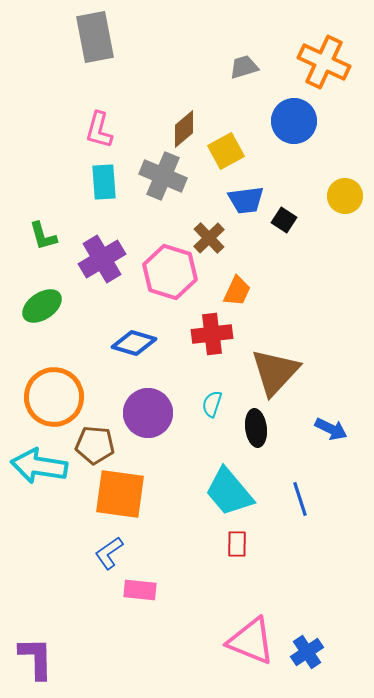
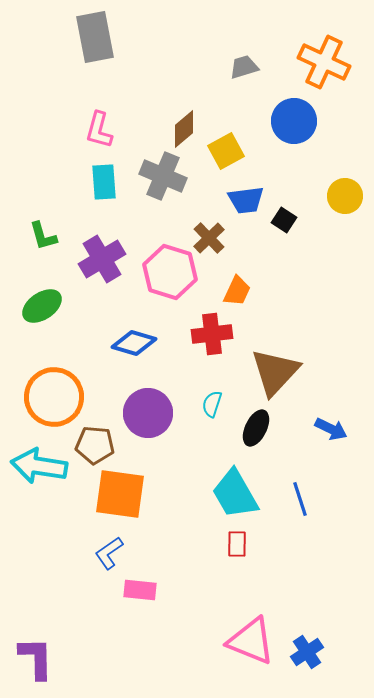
black ellipse: rotated 33 degrees clockwise
cyan trapezoid: moved 6 px right, 2 px down; rotated 10 degrees clockwise
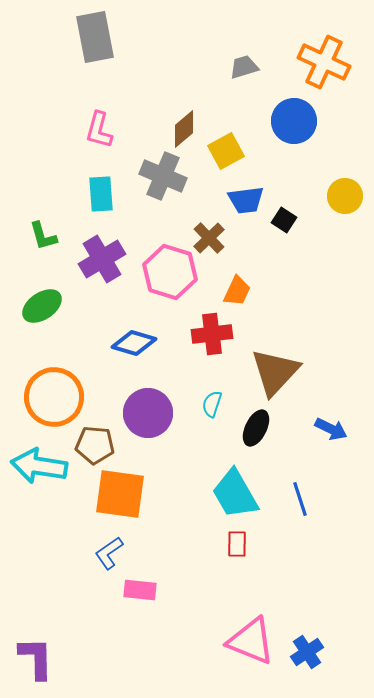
cyan rectangle: moved 3 px left, 12 px down
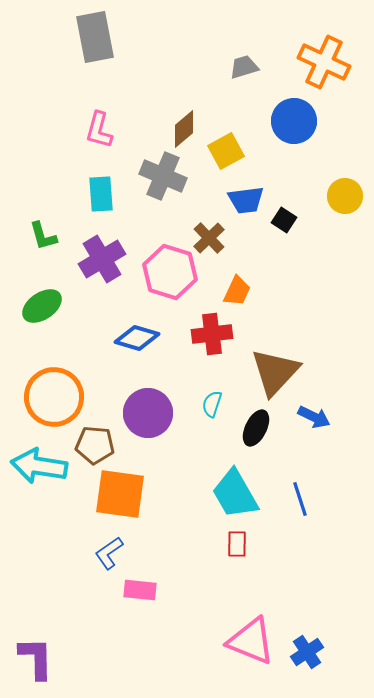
blue diamond: moved 3 px right, 5 px up
blue arrow: moved 17 px left, 12 px up
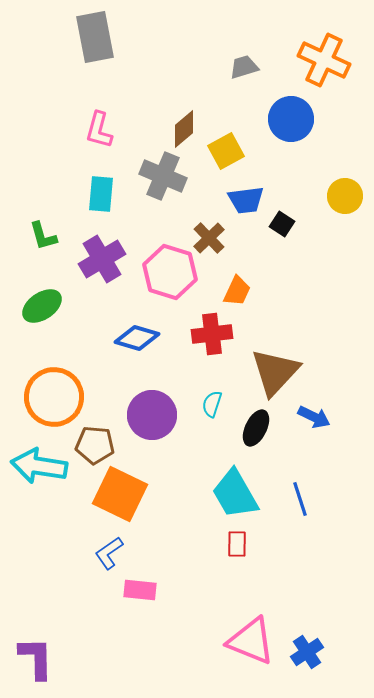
orange cross: moved 2 px up
blue circle: moved 3 px left, 2 px up
cyan rectangle: rotated 9 degrees clockwise
black square: moved 2 px left, 4 px down
purple circle: moved 4 px right, 2 px down
orange square: rotated 18 degrees clockwise
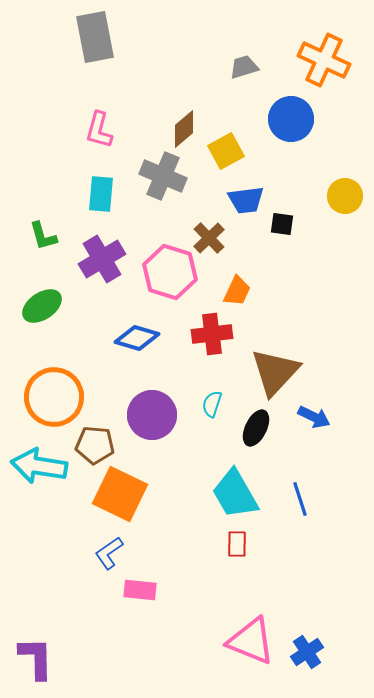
black square: rotated 25 degrees counterclockwise
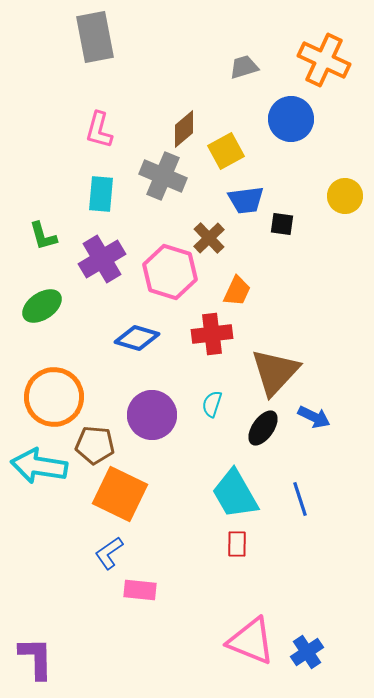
black ellipse: moved 7 px right; rotated 9 degrees clockwise
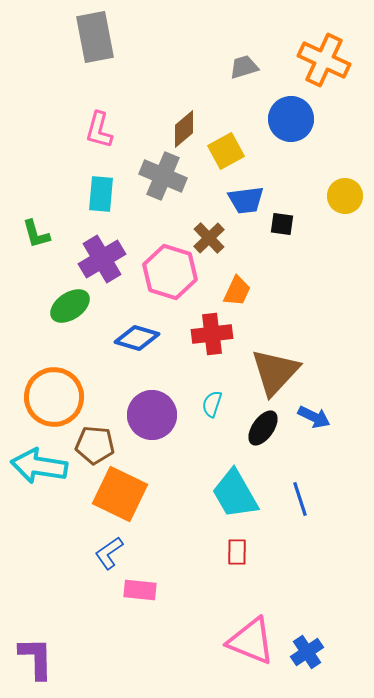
green L-shape: moved 7 px left, 2 px up
green ellipse: moved 28 px right
red rectangle: moved 8 px down
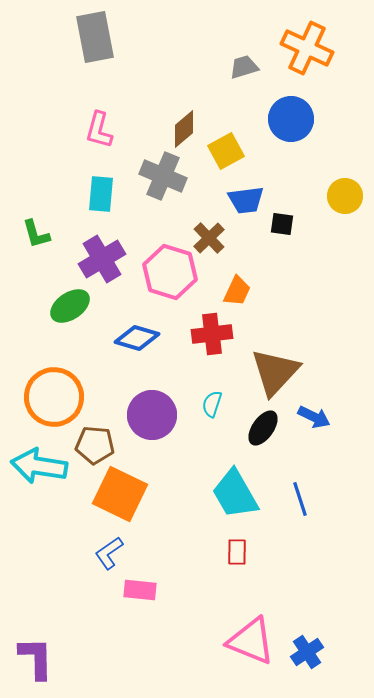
orange cross: moved 17 px left, 12 px up
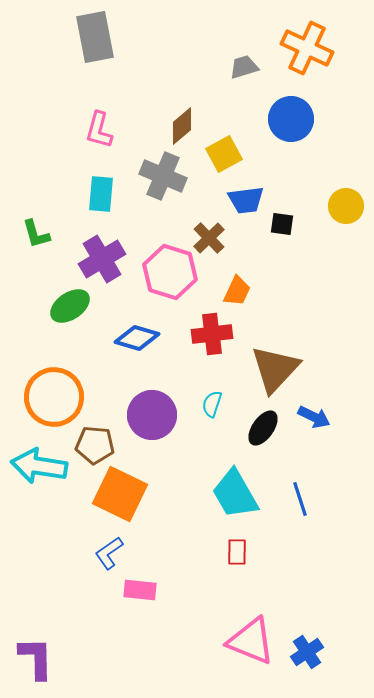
brown diamond: moved 2 px left, 3 px up
yellow square: moved 2 px left, 3 px down
yellow circle: moved 1 px right, 10 px down
brown triangle: moved 3 px up
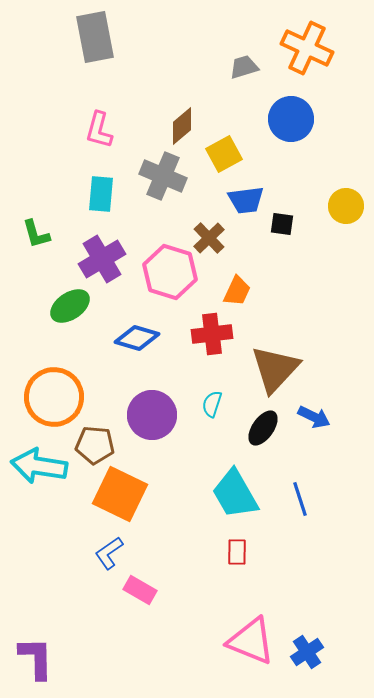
pink rectangle: rotated 24 degrees clockwise
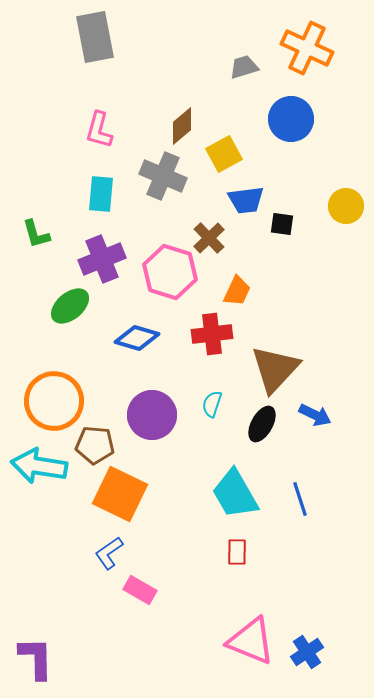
purple cross: rotated 9 degrees clockwise
green ellipse: rotated 6 degrees counterclockwise
orange circle: moved 4 px down
blue arrow: moved 1 px right, 2 px up
black ellipse: moved 1 px left, 4 px up; rotated 6 degrees counterclockwise
